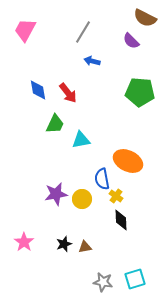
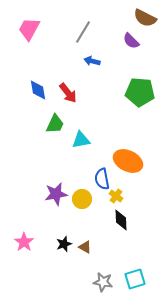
pink trapezoid: moved 4 px right, 1 px up
brown triangle: rotated 40 degrees clockwise
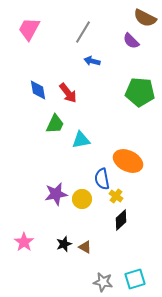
black diamond: rotated 50 degrees clockwise
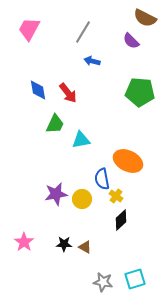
black star: rotated 21 degrees clockwise
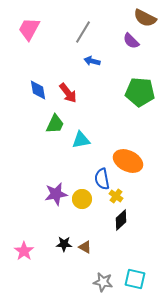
pink star: moved 9 px down
cyan square: rotated 30 degrees clockwise
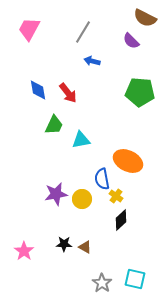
green trapezoid: moved 1 px left, 1 px down
gray star: moved 1 px left, 1 px down; rotated 24 degrees clockwise
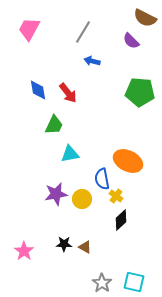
cyan triangle: moved 11 px left, 14 px down
cyan square: moved 1 px left, 3 px down
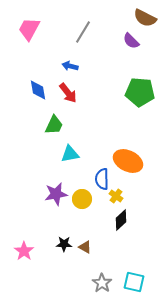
blue arrow: moved 22 px left, 5 px down
blue semicircle: rotated 10 degrees clockwise
